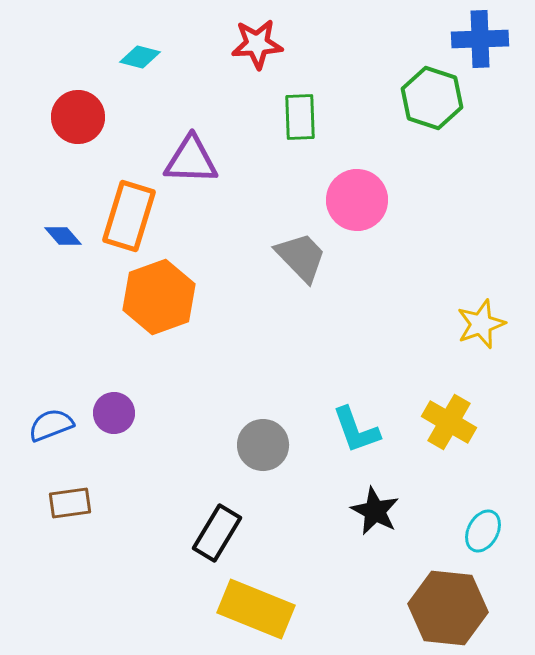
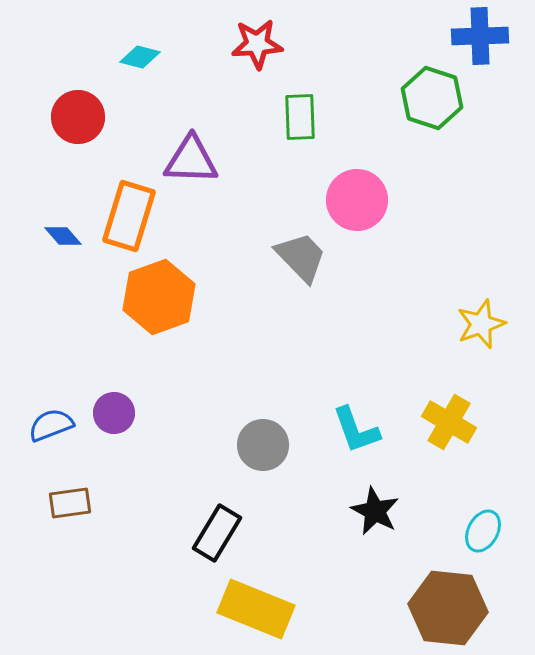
blue cross: moved 3 px up
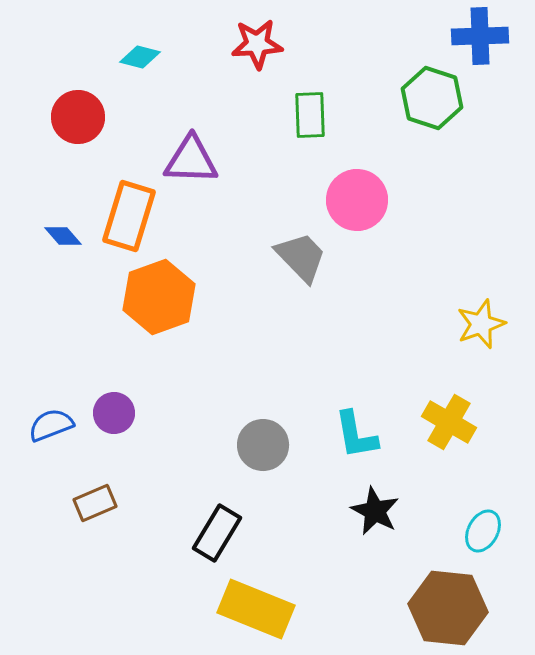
green rectangle: moved 10 px right, 2 px up
cyan L-shape: moved 5 px down; rotated 10 degrees clockwise
brown rectangle: moved 25 px right; rotated 15 degrees counterclockwise
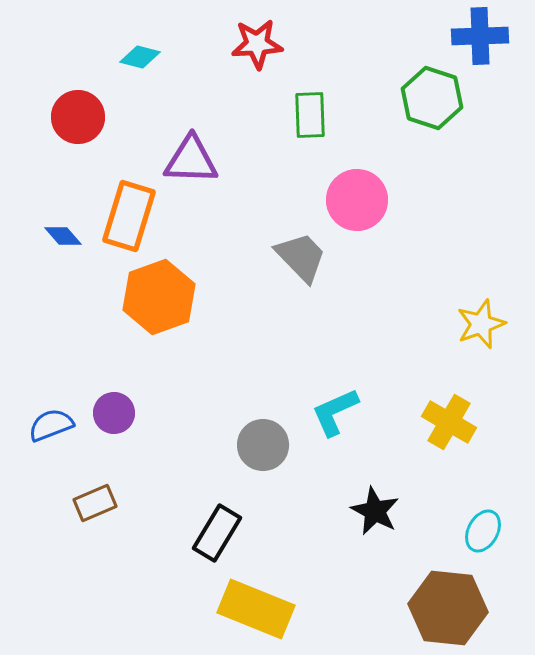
cyan L-shape: moved 21 px left, 23 px up; rotated 76 degrees clockwise
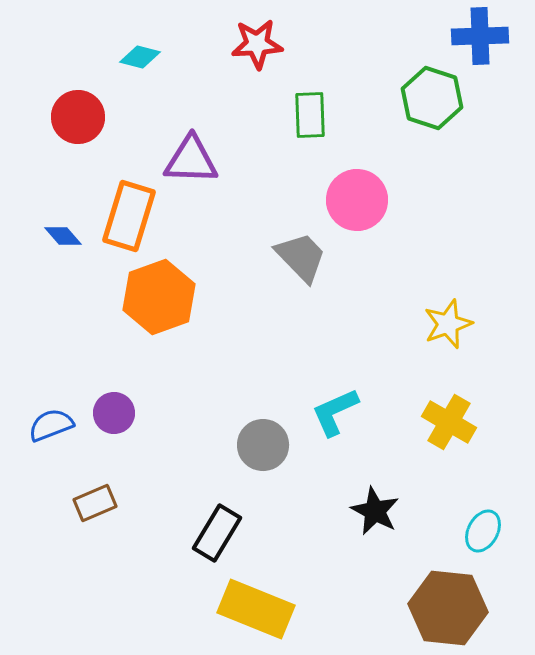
yellow star: moved 33 px left
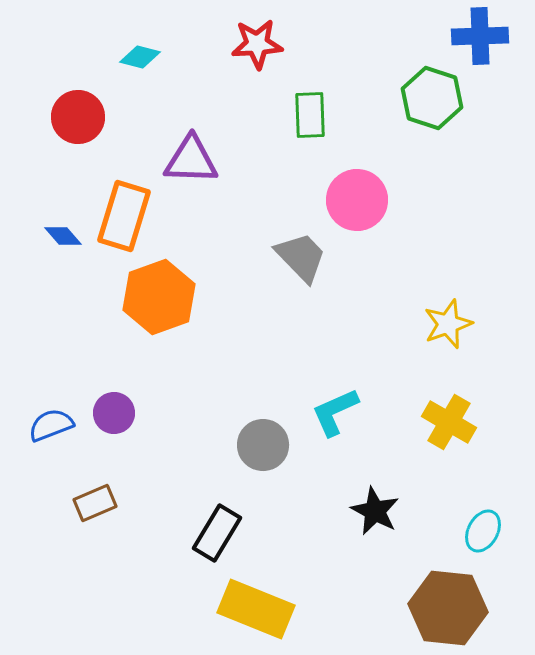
orange rectangle: moved 5 px left
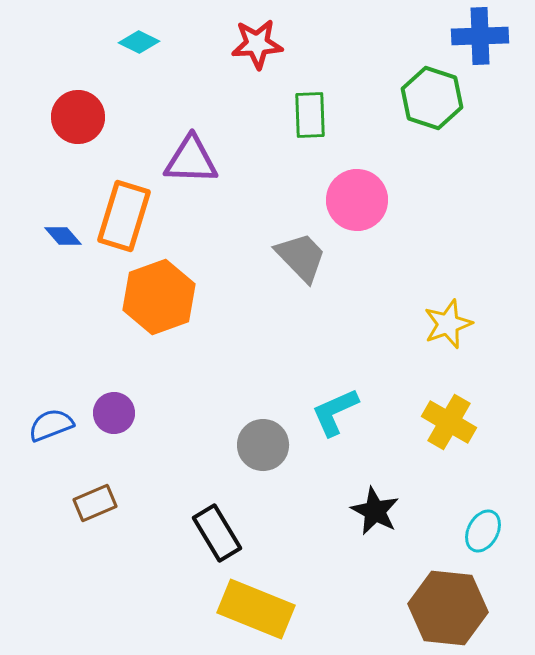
cyan diamond: moved 1 px left, 15 px up; rotated 12 degrees clockwise
black rectangle: rotated 62 degrees counterclockwise
